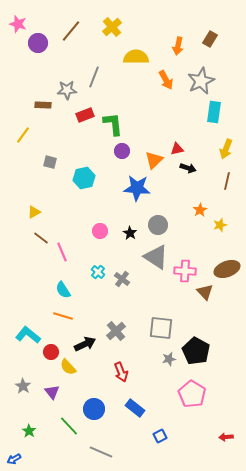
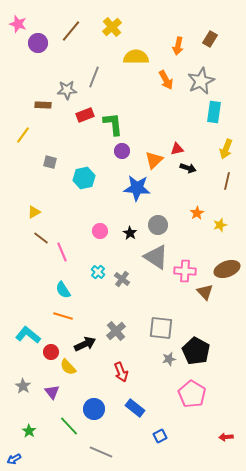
orange star at (200, 210): moved 3 px left, 3 px down
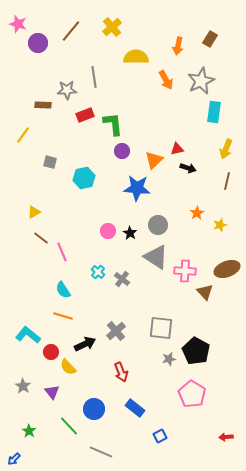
gray line at (94, 77): rotated 30 degrees counterclockwise
pink circle at (100, 231): moved 8 px right
blue arrow at (14, 459): rotated 16 degrees counterclockwise
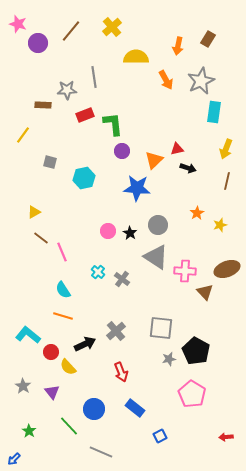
brown rectangle at (210, 39): moved 2 px left
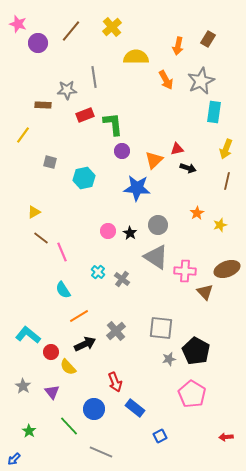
orange line at (63, 316): moved 16 px right; rotated 48 degrees counterclockwise
red arrow at (121, 372): moved 6 px left, 10 px down
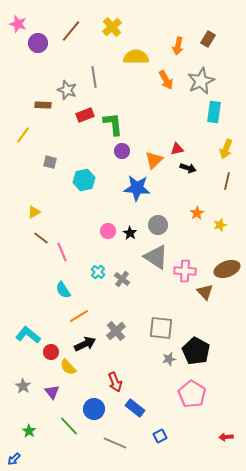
gray star at (67, 90): rotated 24 degrees clockwise
cyan hexagon at (84, 178): moved 2 px down
gray line at (101, 452): moved 14 px right, 9 px up
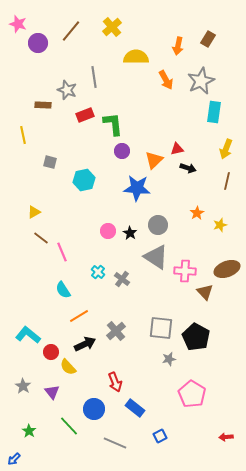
yellow line at (23, 135): rotated 48 degrees counterclockwise
black pentagon at (196, 351): moved 14 px up
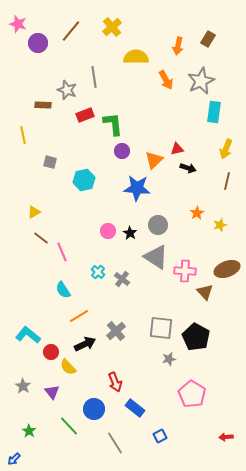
gray line at (115, 443): rotated 35 degrees clockwise
